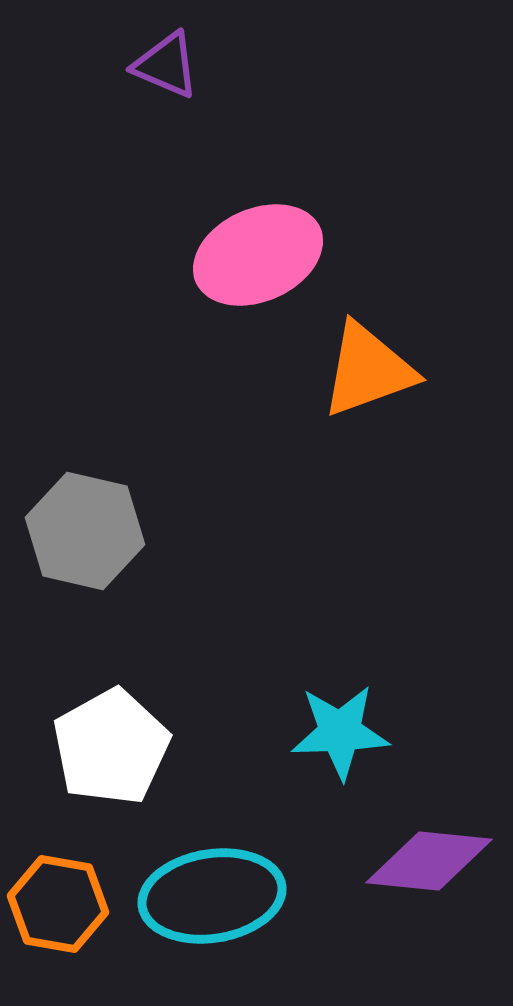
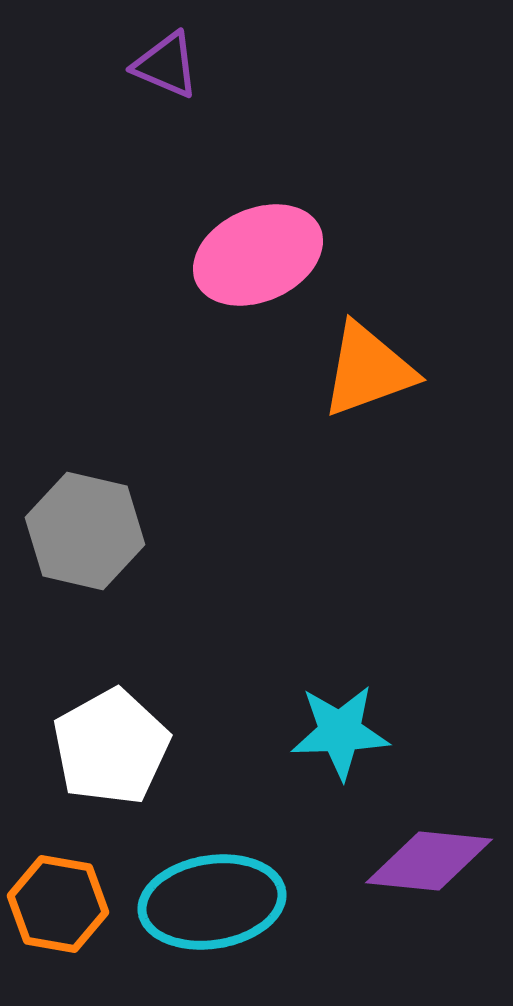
cyan ellipse: moved 6 px down
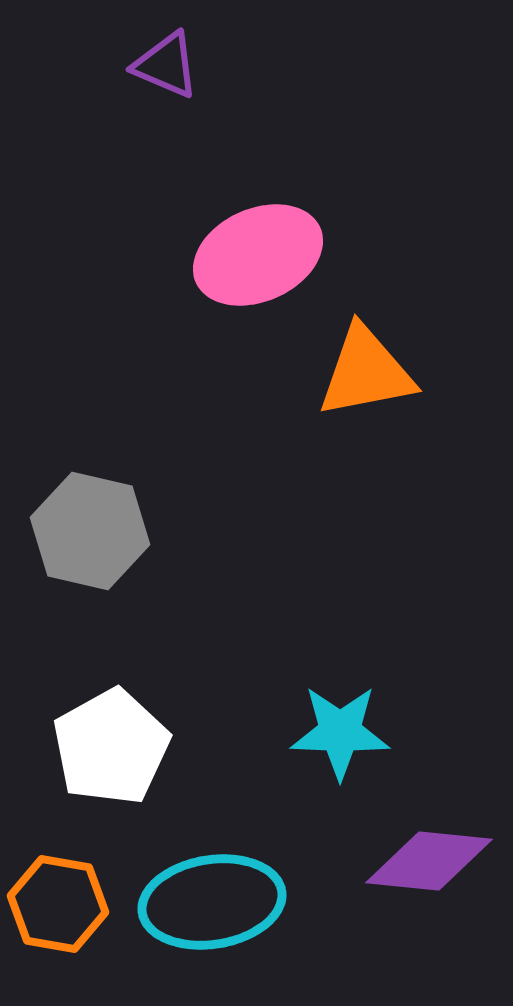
orange triangle: moved 2 px left, 2 px down; rotated 9 degrees clockwise
gray hexagon: moved 5 px right
cyan star: rotated 4 degrees clockwise
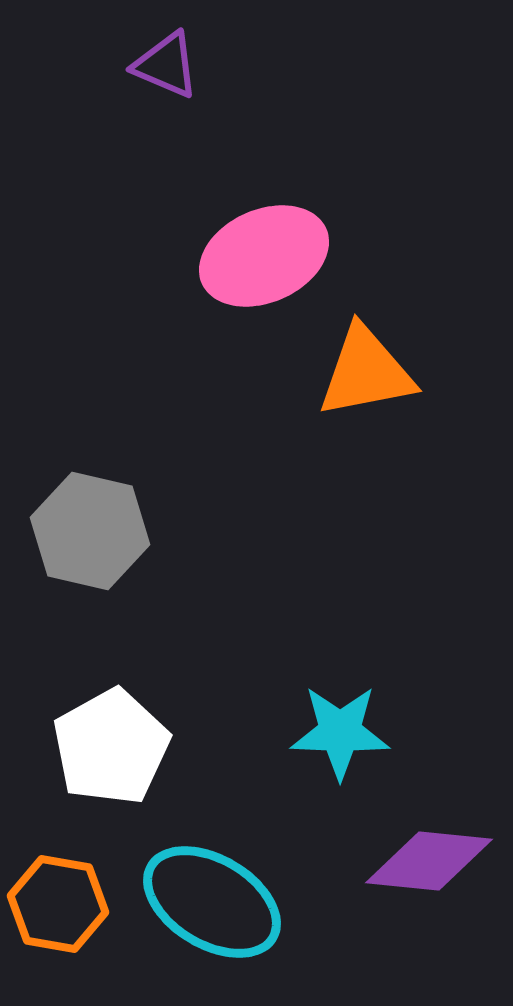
pink ellipse: moved 6 px right, 1 px down
cyan ellipse: rotated 40 degrees clockwise
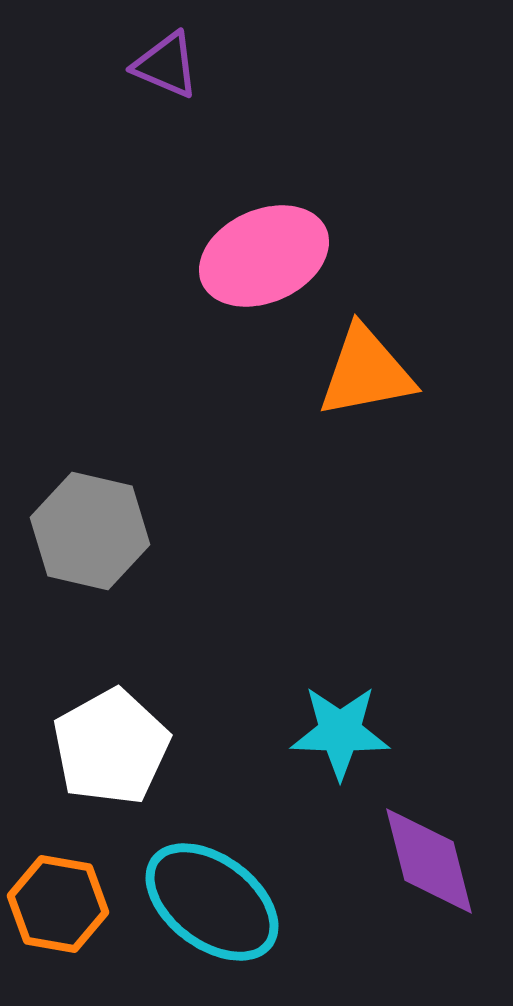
purple diamond: rotated 70 degrees clockwise
cyan ellipse: rotated 6 degrees clockwise
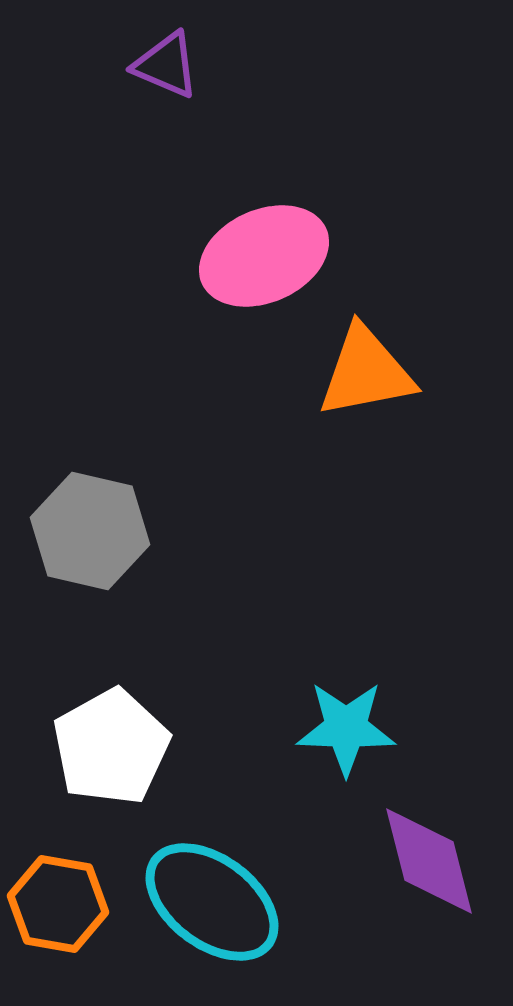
cyan star: moved 6 px right, 4 px up
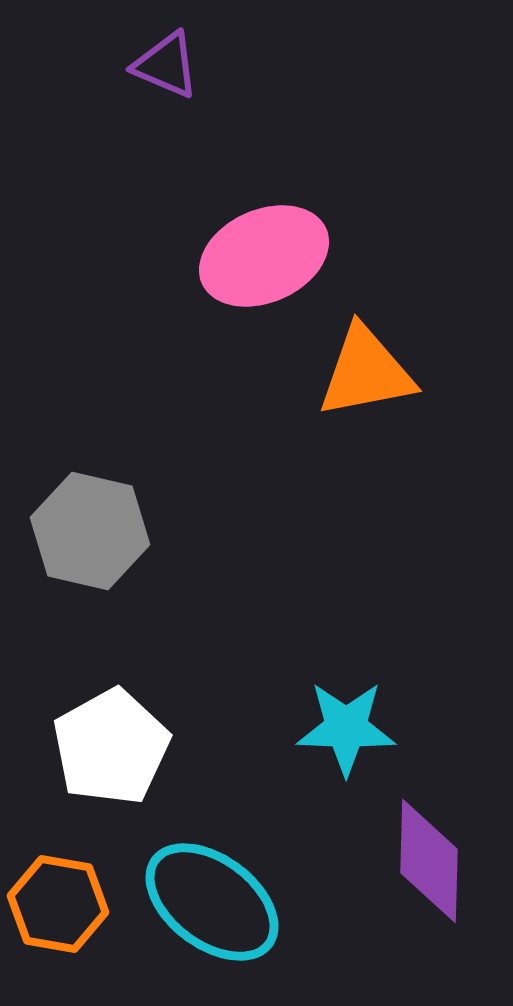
purple diamond: rotated 16 degrees clockwise
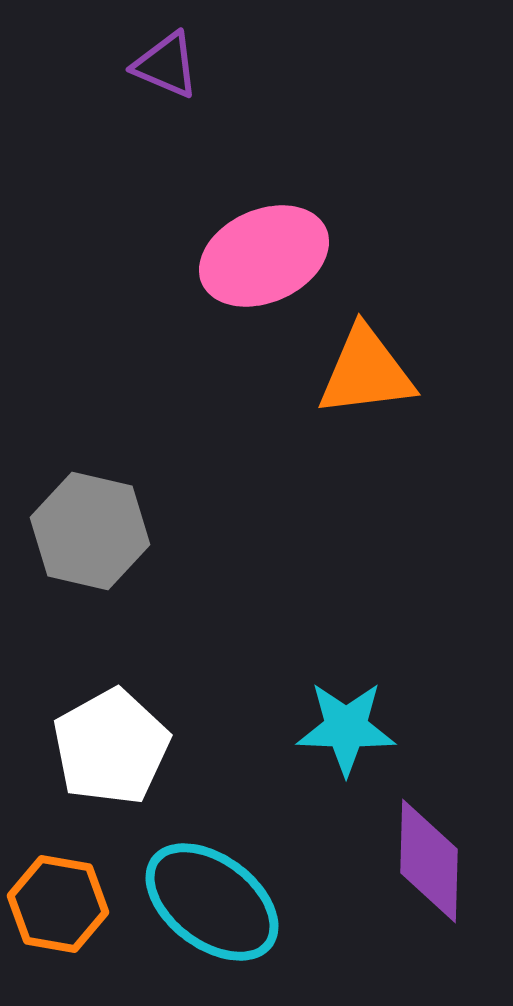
orange triangle: rotated 4 degrees clockwise
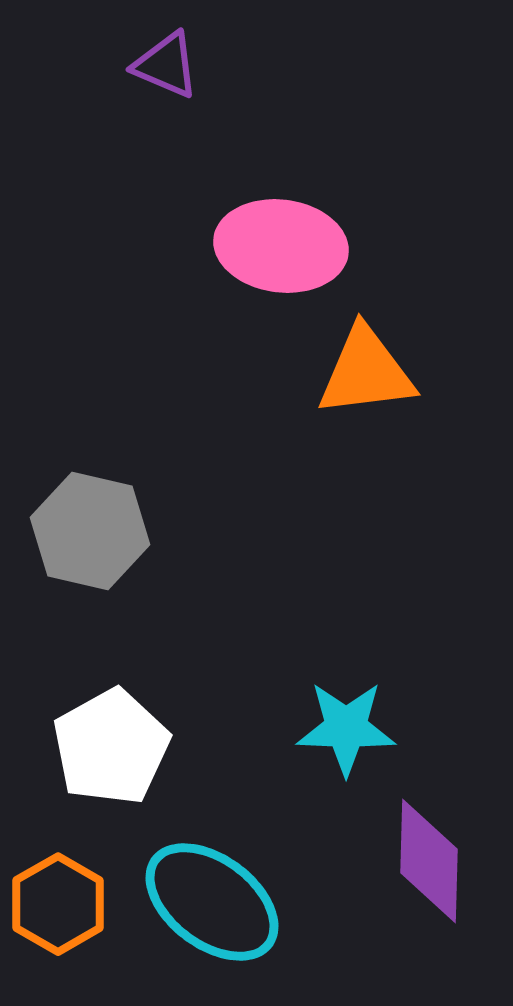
pink ellipse: moved 17 px right, 10 px up; rotated 31 degrees clockwise
orange hexagon: rotated 20 degrees clockwise
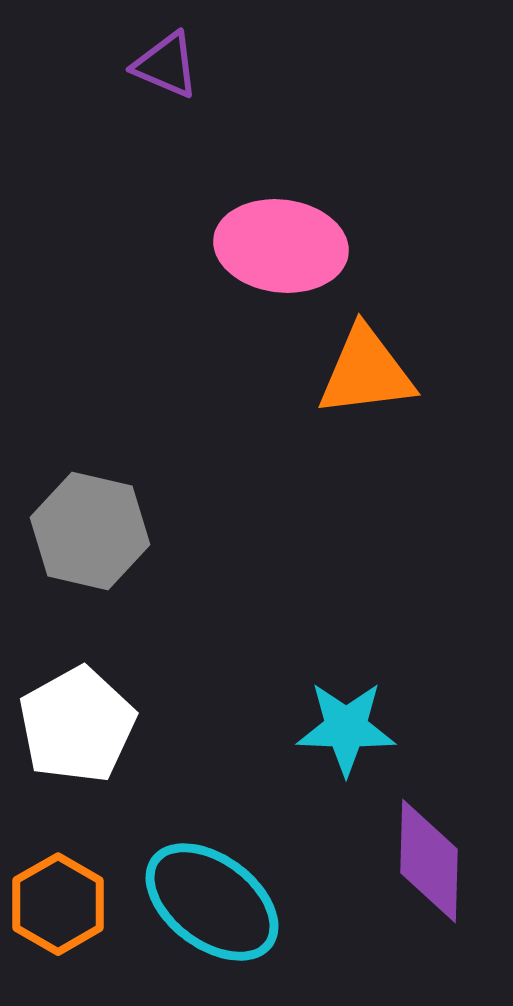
white pentagon: moved 34 px left, 22 px up
